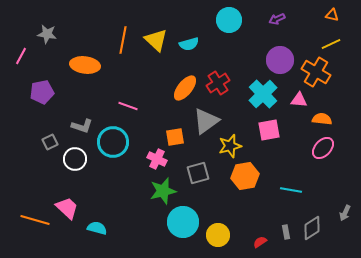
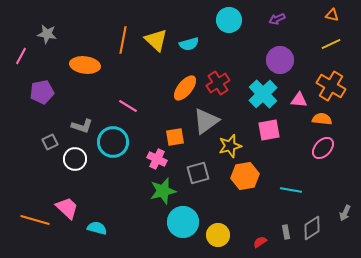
orange cross at (316, 72): moved 15 px right, 14 px down
pink line at (128, 106): rotated 12 degrees clockwise
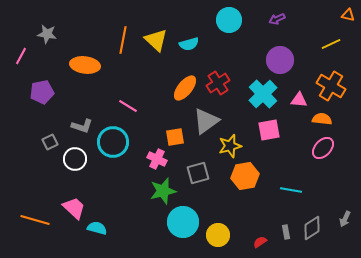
orange triangle at (332, 15): moved 16 px right
pink trapezoid at (67, 208): moved 7 px right
gray arrow at (345, 213): moved 6 px down
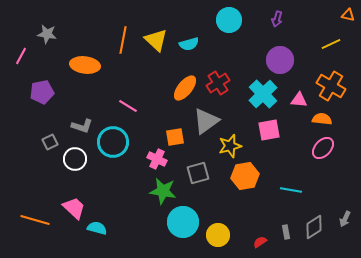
purple arrow at (277, 19): rotated 49 degrees counterclockwise
green star at (163, 191): rotated 24 degrees clockwise
gray diamond at (312, 228): moved 2 px right, 1 px up
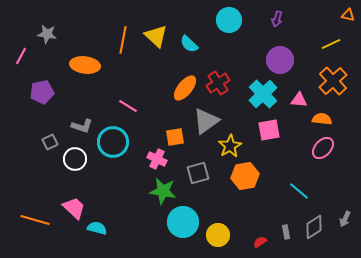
yellow triangle at (156, 40): moved 4 px up
cyan semicircle at (189, 44): rotated 60 degrees clockwise
orange cross at (331, 86): moved 2 px right, 5 px up; rotated 16 degrees clockwise
yellow star at (230, 146): rotated 15 degrees counterclockwise
cyan line at (291, 190): moved 8 px right, 1 px down; rotated 30 degrees clockwise
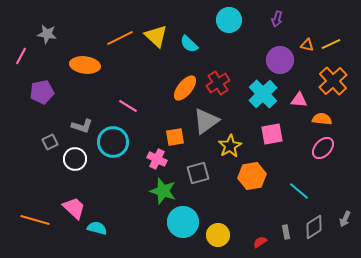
orange triangle at (348, 15): moved 41 px left, 30 px down
orange line at (123, 40): moved 3 px left, 2 px up; rotated 52 degrees clockwise
pink square at (269, 130): moved 3 px right, 4 px down
orange hexagon at (245, 176): moved 7 px right
green star at (163, 191): rotated 8 degrees clockwise
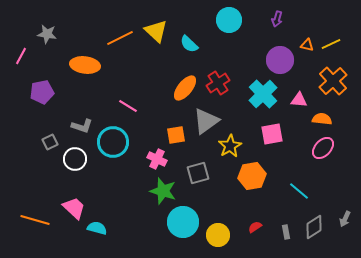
yellow triangle at (156, 36): moved 5 px up
orange square at (175, 137): moved 1 px right, 2 px up
red semicircle at (260, 242): moved 5 px left, 15 px up
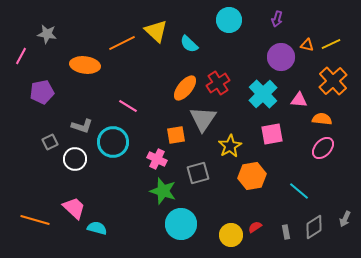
orange line at (120, 38): moved 2 px right, 5 px down
purple circle at (280, 60): moved 1 px right, 3 px up
gray triangle at (206, 121): moved 3 px left, 2 px up; rotated 20 degrees counterclockwise
cyan circle at (183, 222): moved 2 px left, 2 px down
yellow circle at (218, 235): moved 13 px right
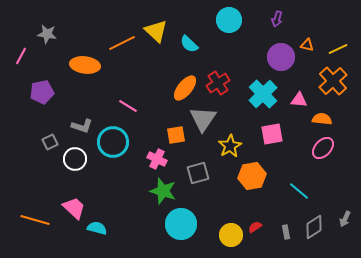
yellow line at (331, 44): moved 7 px right, 5 px down
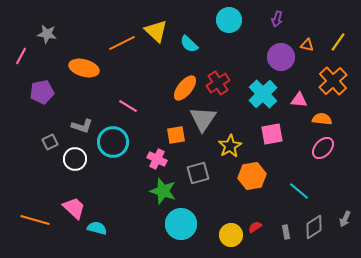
yellow line at (338, 49): moved 7 px up; rotated 30 degrees counterclockwise
orange ellipse at (85, 65): moved 1 px left, 3 px down; rotated 8 degrees clockwise
